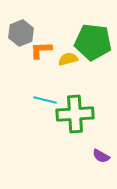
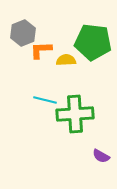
gray hexagon: moved 2 px right
yellow semicircle: moved 2 px left, 1 px down; rotated 12 degrees clockwise
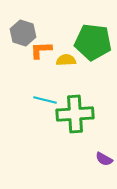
gray hexagon: rotated 20 degrees counterclockwise
purple semicircle: moved 3 px right, 3 px down
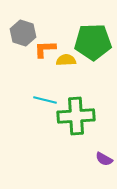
green pentagon: rotated 9 degrees counterclockwise
orange L-shape: moved 4 px right, 1 px up
green cross: moved 1 px right, 2 px down
